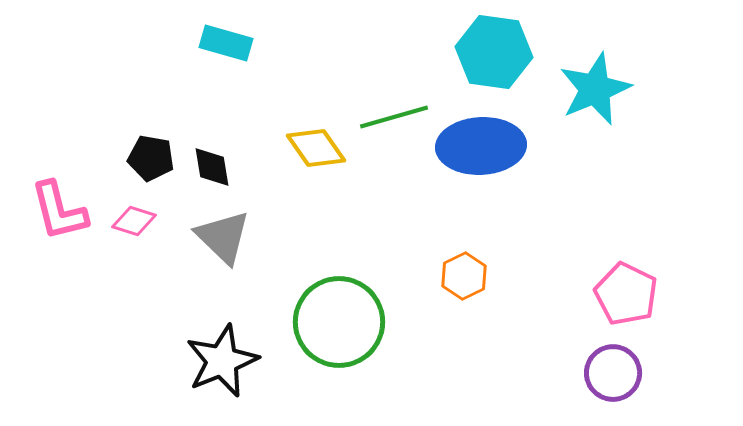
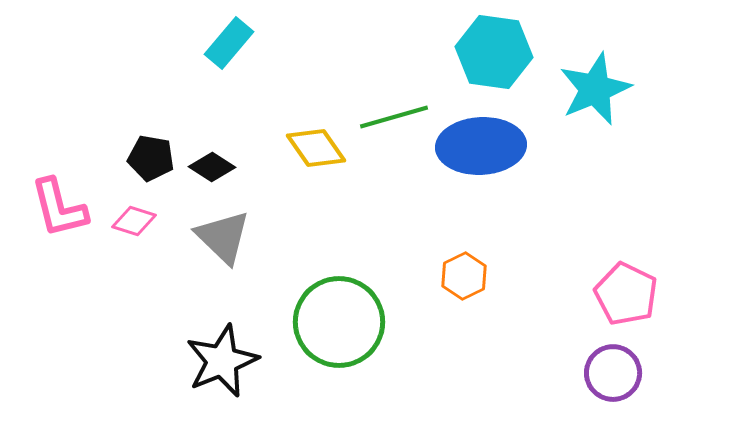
cyan rectangle: moved 3 px right; rotated 66 degrees counterclockwise
black diamond: rotated 48 degrees counterclockwise
pink L-shape: moved 3 px up
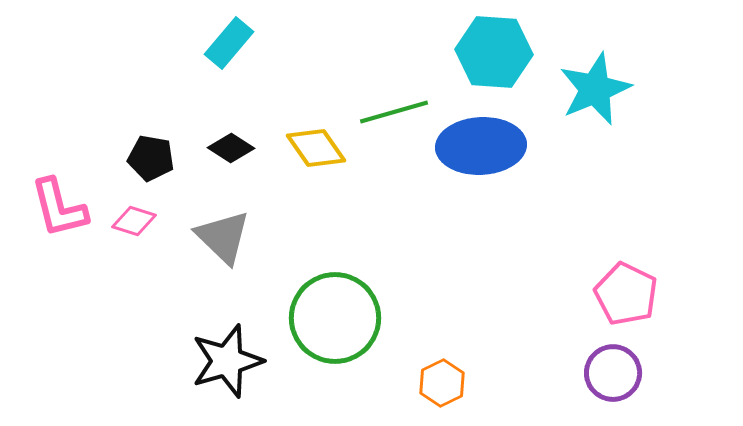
cyan hexagon: rotated 4 degrees counterclockwise
green line: moved 5 px up
black diamond: moved 19 px right, 19 px up
orange hexagon: moved 22 px left, 107 px down
green circle: moved 4 px left, 4 px up
black star: moved 5 px right; rotated 6 degrees clockwise
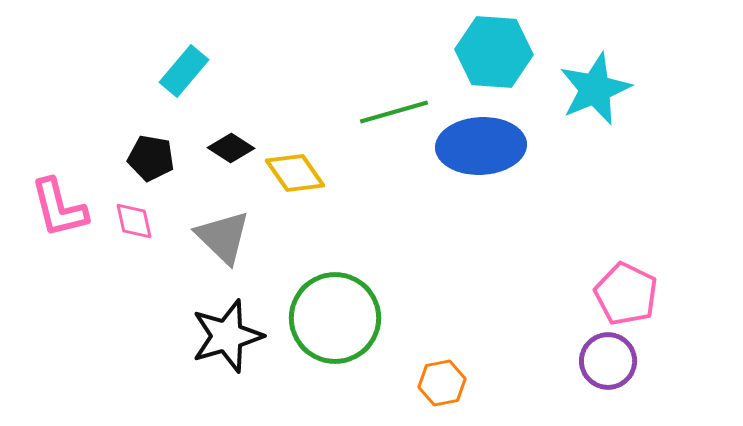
cyan rectangle: moved 45 px left, 28 px down
yellow diamond: moved 21 px left, 25 px down
pink diamond: rotated 60 degrees clockwise
black star: moved 25 px up
purple circle: moved 5 px left, 12 px up
orange hexagon: rotated 15 degrees clockwise
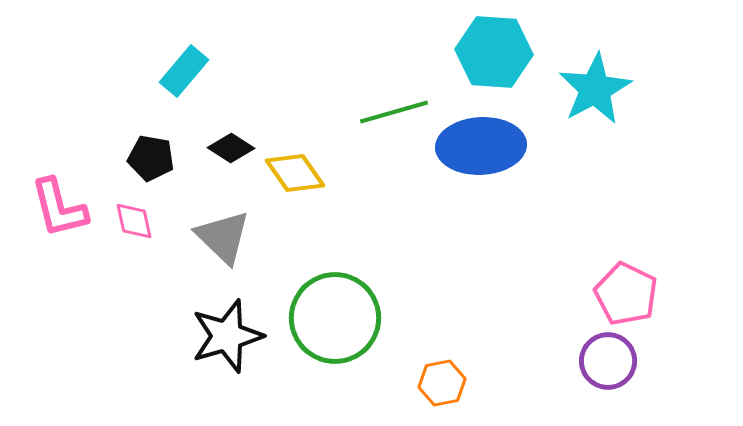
cyan star: rotated 6 degrees counterclockwise
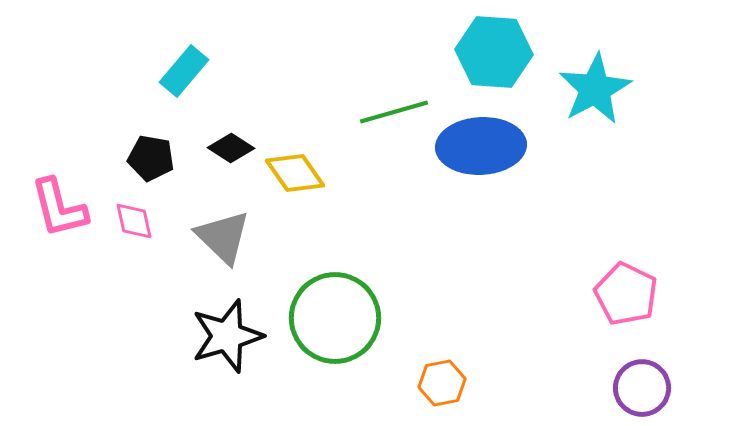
purple circle: moved 34 px right, 27 px down
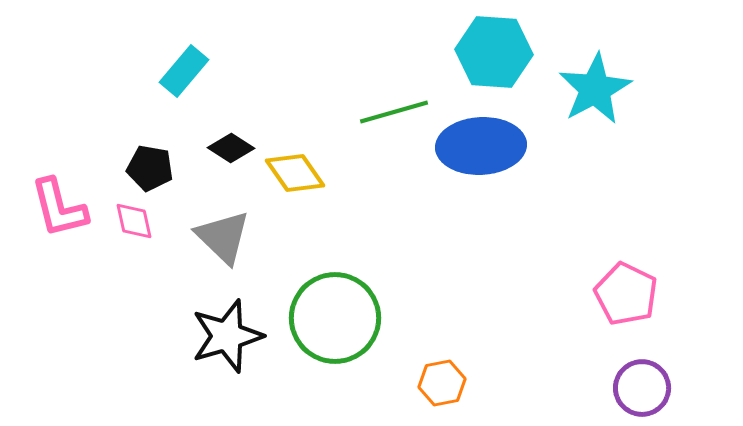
black pentagon: moved 1 px left, 10 px down
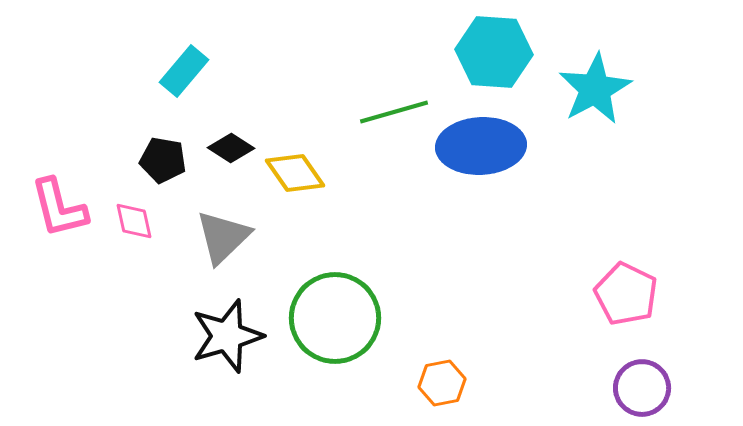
black pentagon: moved 13 px right, 8 px up
gray triangle: rotated 32 degrees clockwise
